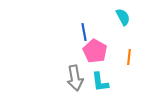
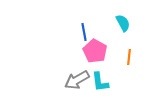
cyan semicircle: moved 6 px down
gray arrow: moved 2 px right, 2 px down; rotated 70 degrees clockwise
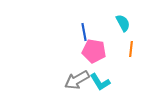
pink pentagon: moved 1 px left; rotated 20 degrees counterclockwise
orange line: moved 2 px right, 8 px up
cyan L-shape: rotated 25 degrees counterclockwise
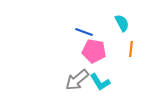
cyan semicircle: moved 1 px left
blue line: rotated 60 degrees counterclockwise
gray arrow: rotated 10 degrees counterclockwise
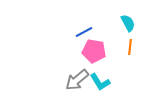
cyan semicircle: moved 6 px right
blue line: rotated 48 degrees counterclockwise
orange line: moved 1 px left, 2 px up
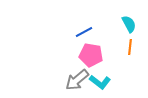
cyan semicircle: moved 1 px right, 1 px down
pink pentagon: moved 3 px left, 4 px down
cyan L-shape: rotated 20 degrees counterclockwise
